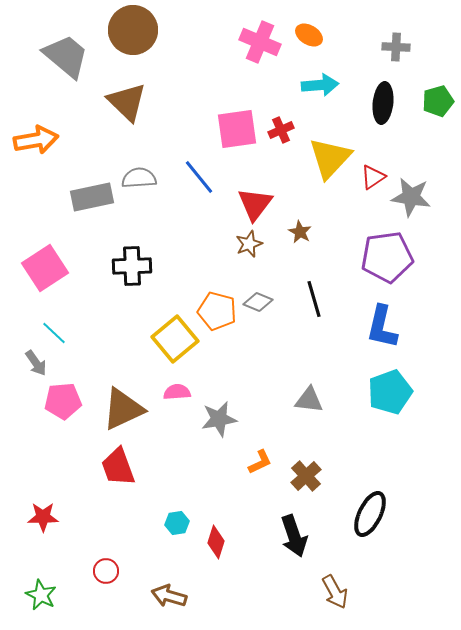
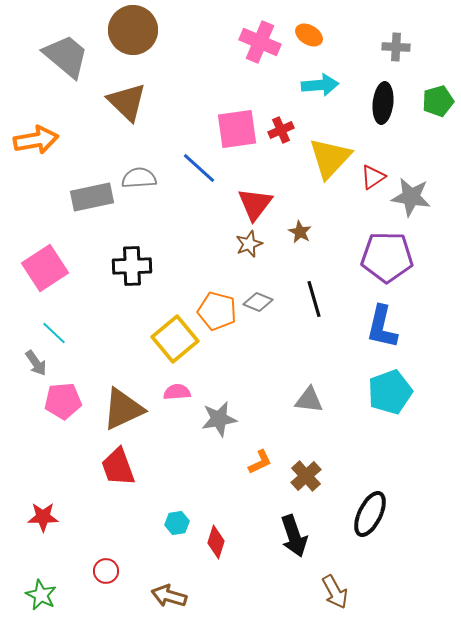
blue line at (199, 177): moved 9 px up; rotated 9 degrees counterclockwise
purple pentagon at (387, 257): rotated 9 degrees clockwise
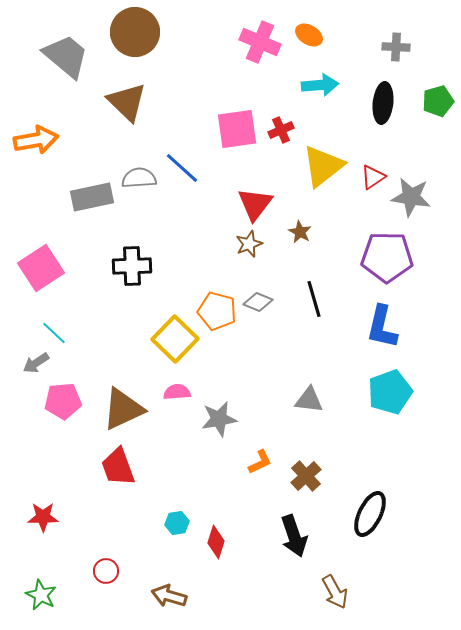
brown circle at (133, 30): moved 2 px right, 2 px down
yellow triangle at (330, 158): moved 7 px left, 8 px down; rotated 9 degrees clockwise
blue line at (199, 168): moved 17 px left
pink square at (45, 268): moved 4 px left
yellow square at (175, 339): rotated 6 degrees counterclockwise
gray arrow at (36, 363): rotated 92 degrees clockwise
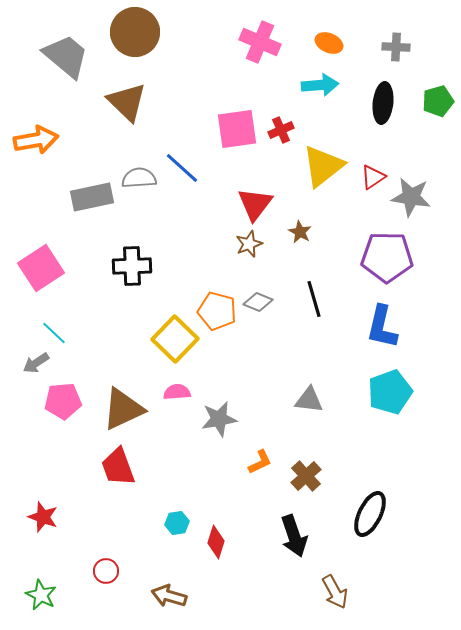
orange ellipse at (309, 35): moved 20 px right, 8 px down; rotated 8 degrees counterclockwise
red star at (43, 517): rotated 20 degrees clockwise
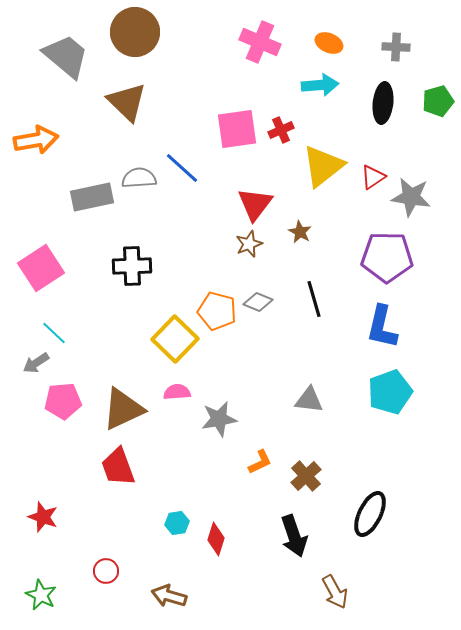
red diamond at (216, 542): moved 3 px up
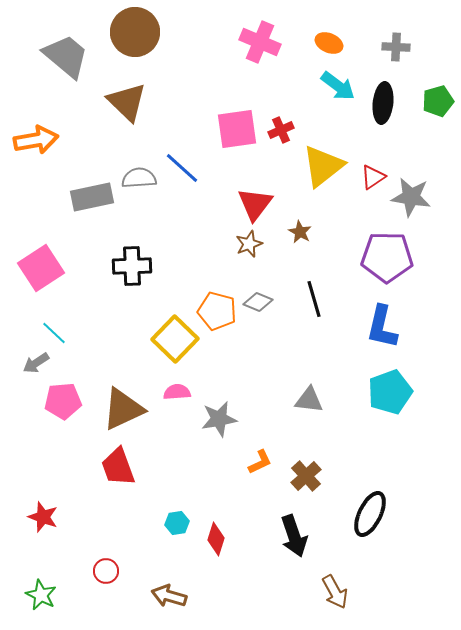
cyan arrow at (320, 85): moved 18 px right, 1 px down; rotated 42 degrees clockwise
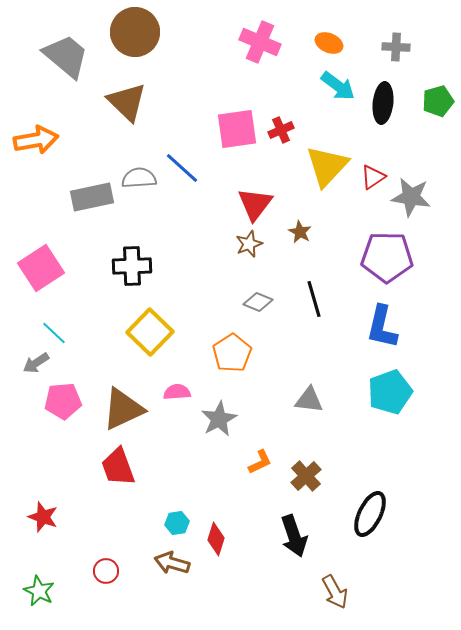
yellow triangle at (323, 166): moved 4 px right; rotated 9 degrees counterclockwise
orange pentagon at (217, 311): moved 15 px right, 42 px down; rotated 24 degrees clockwise
yellow square at (175, 339): moved 25 px left, 7 px up
gray star at (219, 419): rotated 18 degrees counterclockwise
green star at (41, 595): moved 2 px left, 4 px up
brown arrow at (169, 596): moved 3 px right, 33 px up
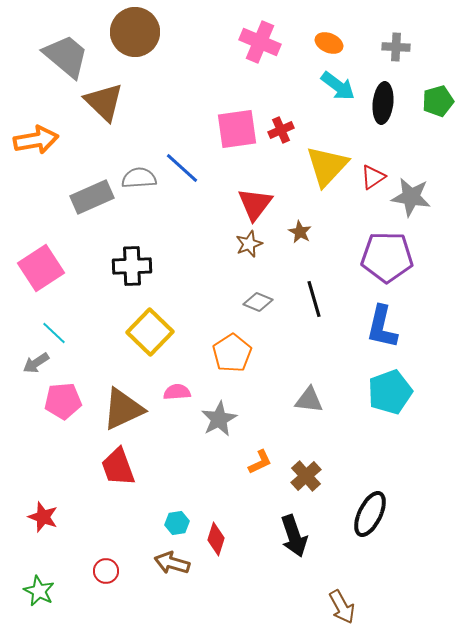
brown triangle at (127, 102): moved 23 px left
gray rectangle at (92, 197): rotated 12 degrees counterclockwise
brown arrow at (335, 592): moved 7 px right, 15 px down
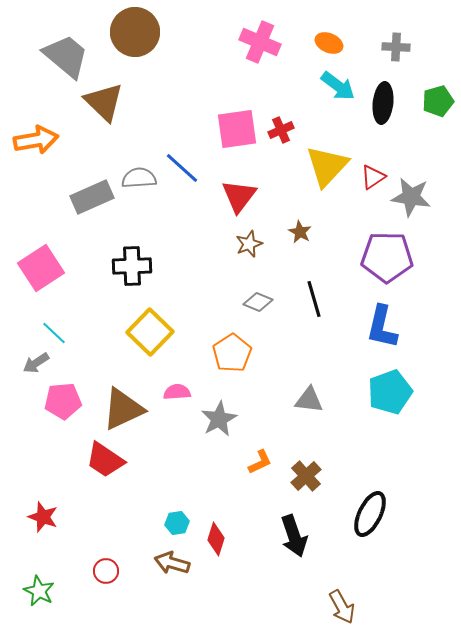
red triangle at (255, 204): moved 16 px left, 8 px up
red trapezoid at (118, 467): moved 13 px left, 7 px up; rotated 36 degrees counterclockwise
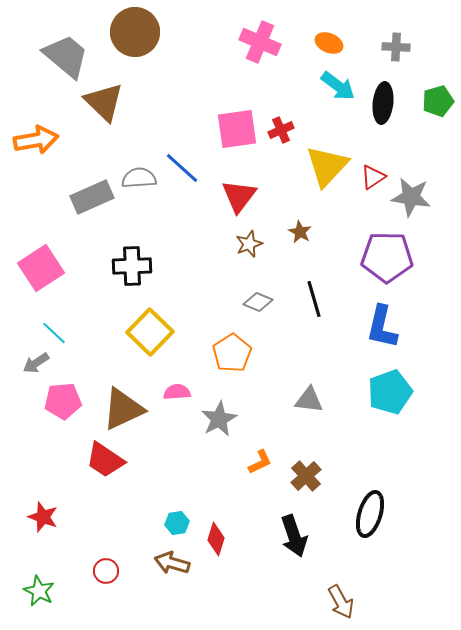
black ellipse at (370, 514): rotated 9 degrees counterclockwise
brown arrow at (342, 607): moved 1 px left, 5 px up
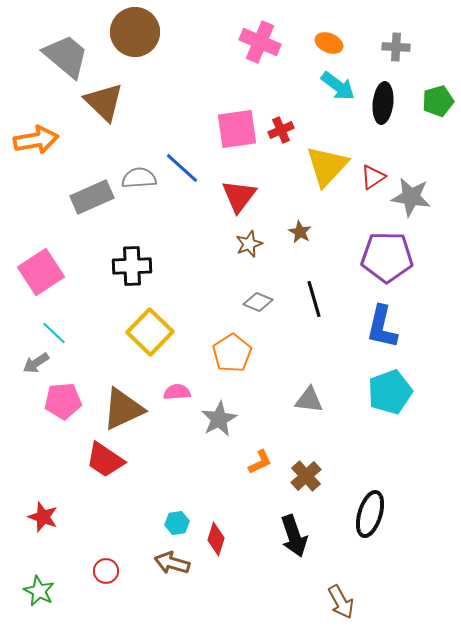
pink square at (41, 268): moved 4 px down
